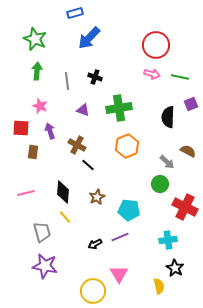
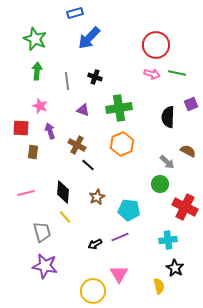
green line: moved 3 px left, 4 px up
orange hexagon: moved 5 px left, 2 px up
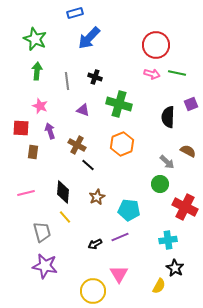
green cross: moved 4 px up; rotated 25 degrees clockwise
yellow semicircle: rotated 42 degrees clockwise
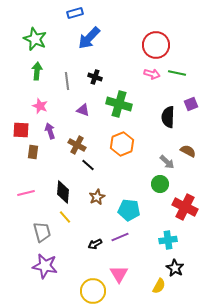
red square: moved 2 px down
